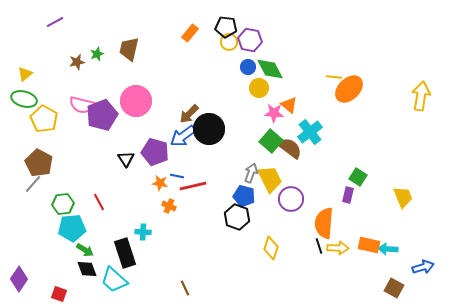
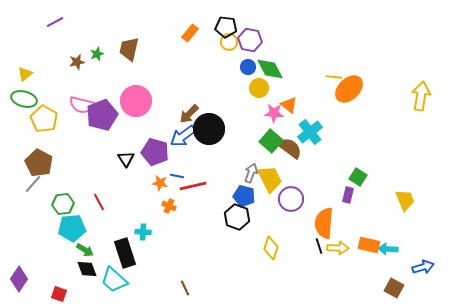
yellow trapezoid at (403, 197): moved 2 px right, 3 px down
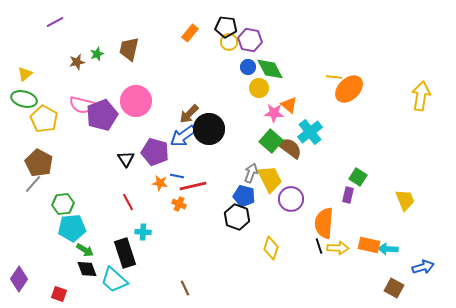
red line at (99, 202): moved 29 px right
orange cross at (169, 206): moved 10 px right, 2 px up
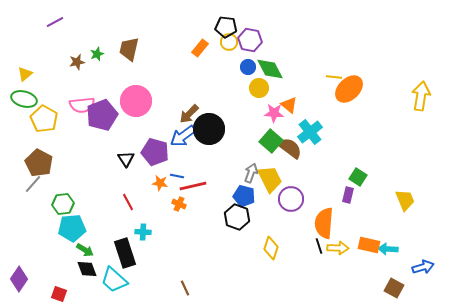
orange rectangle at (190, 33): moved 10 px right, 15 px down
pink semicircle at (82, 105): rotated 20 degrees counterclockwise
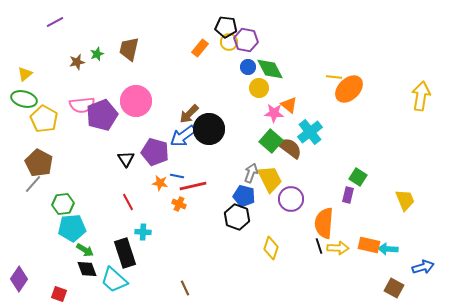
purple hexagon at (250, 40): moved 4 px left
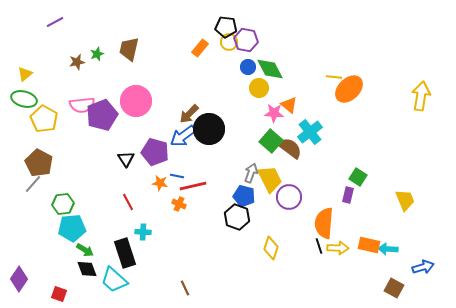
purple circle at (291, 199): moved 2 px left, 2 px up
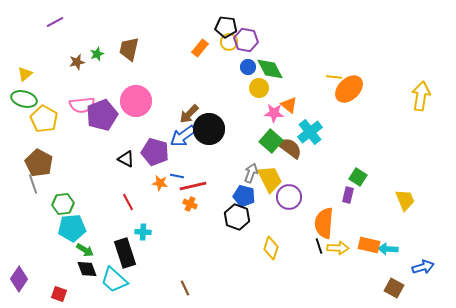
black triangle at (126, 159): rotated 30 degrees counterclockwise
gray line at (33, 184): rotated 60 degrees counterclockwise
orange cross at (179, 204): moved 11 px right
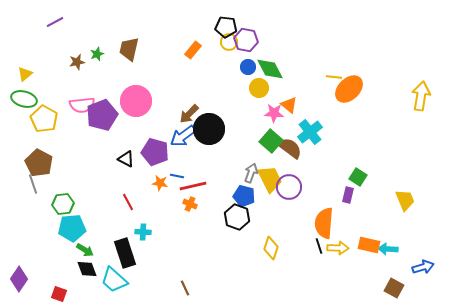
orange rectangle at (200, 48): moved 7 px left, 2 px down
purple circle at (289, 197): moved 10 px up
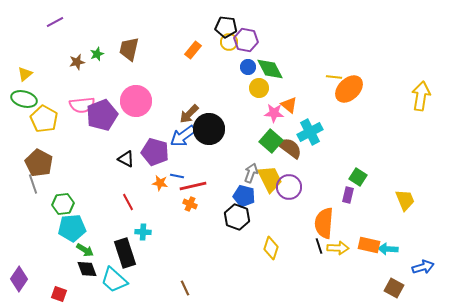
cyan cross at (310, 132): rotated 10 degrees clockwise
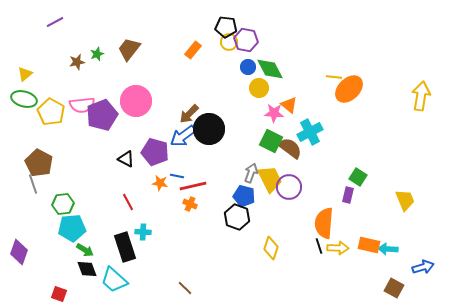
brown trapezoid at (129, 49): rotated 25 degrees clockwise
yellow pentagon at (44, 119): moved 7 px right, 7 px up
green square at (271, 141): rotated 15 degrees counterclockwise
black rectangle at (125, 253): moved 6 px up
purple diamond at (19, 279): moved 27 px up; rotated 15 degrees counterclockwise
brown line at (185, 288): rotated 21 degrees counterclockwise
